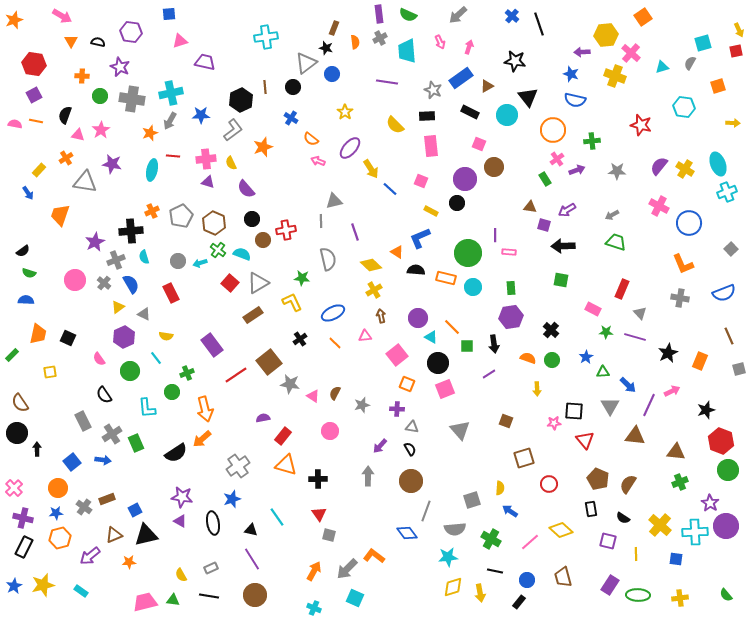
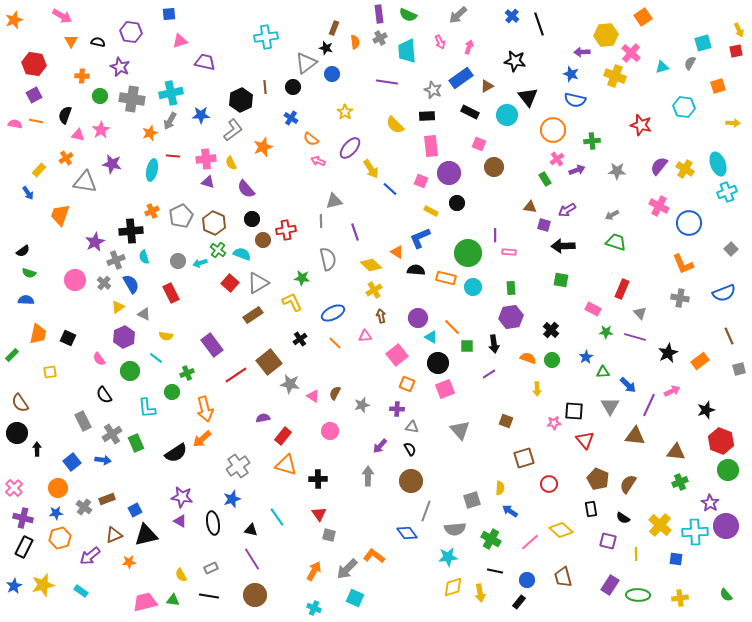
purple circle at (465, 179): moved 16 px left, 6 px up
cyan line at (156, 358): rotated 16 degrees counterclockwise
orange rectangle at (700, 361): rotated 30 degrees clockwise
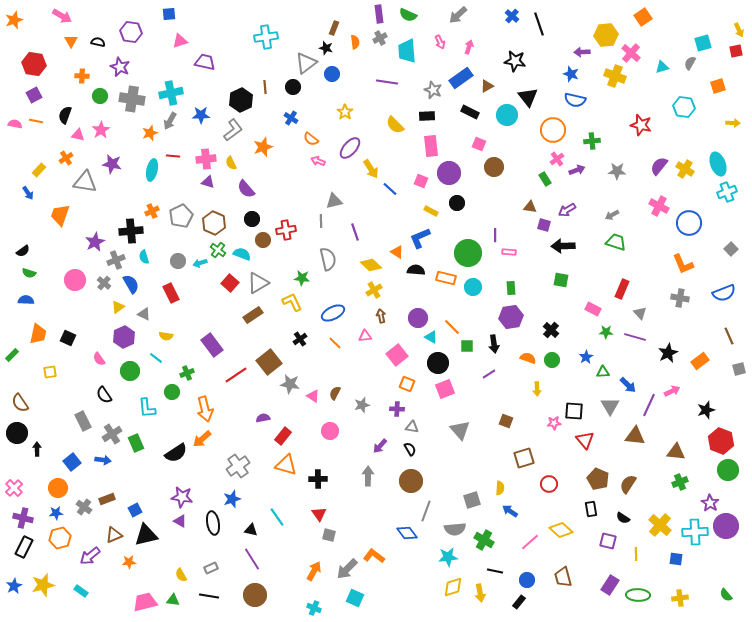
green cross at (491, 539): moved 7 px left, 1 px down
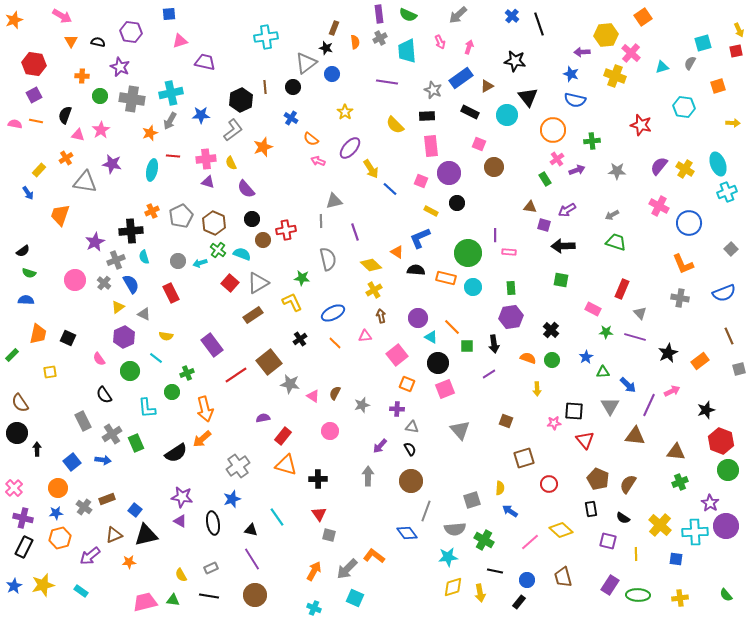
blue square at (135, 510): rotated 24 degrees counterclockwise
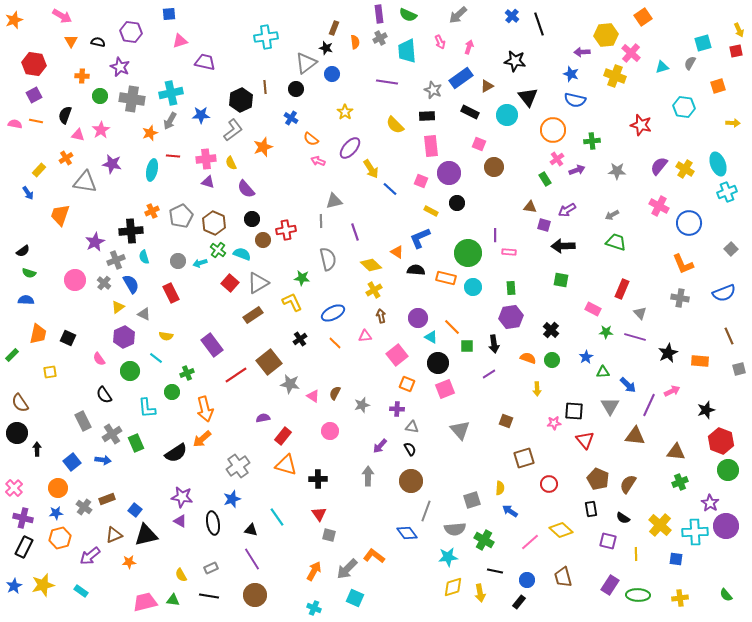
black circle at (293, 87): moved 3 px right, 2 px down
orange rectangle at (700, 361): rotated 42 degrees clockwise
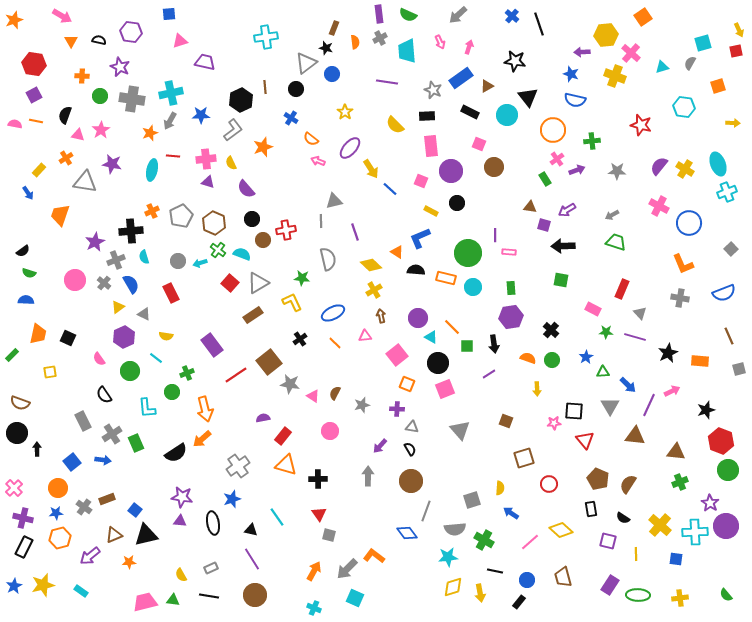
black semicircle at (98, 42): moved 1 px right, 2 px up
purple circle at (449, 173): moved 2 px right, 2 px up
brown semicircle at (20, 403): rotated 36 degrees counterclockwise
blue arrow at (510, 511): moved 1 px right, 2 px down
purple triangle at (180, 521): rotated 24 degrees counterclockwise
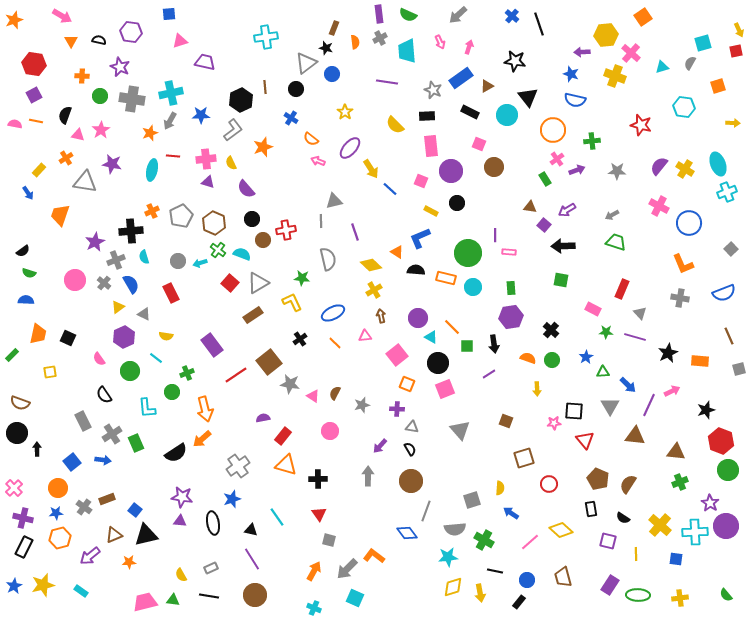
purple square at (544, 225): rotated 24 degrees clockwise
gray square at (329, 535): moved 5 px down
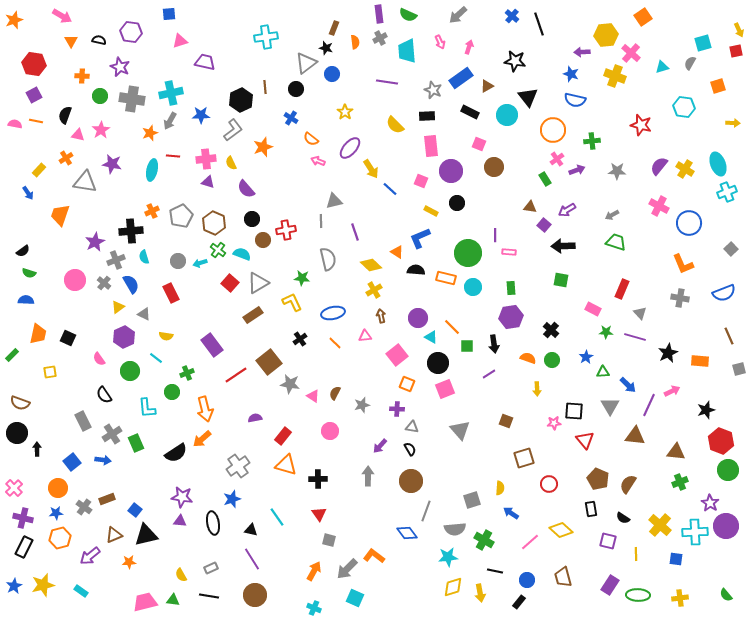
blue ellipse at (333, 313): rotated 15 degrees clockwise
purple semicircle at (263, 418): moved 8 px left
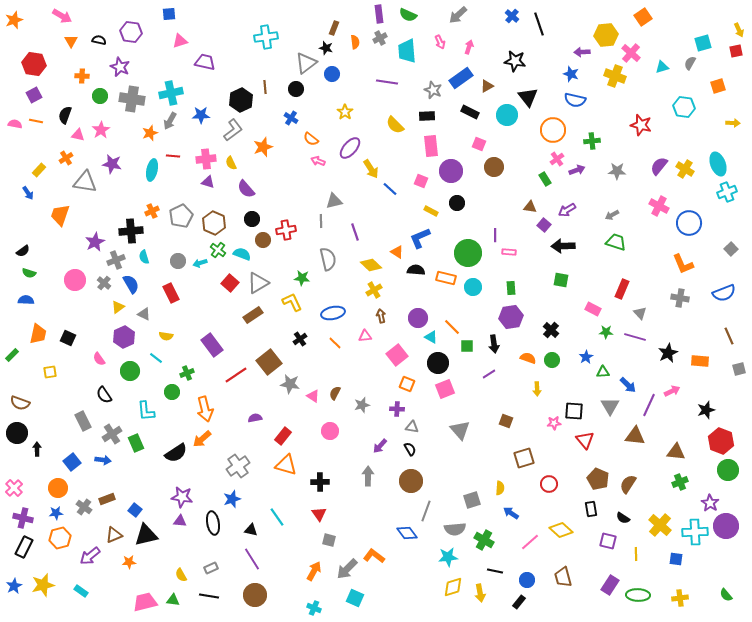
cyan L-shape at (147, 408): moved 1 px left, 3 px down
black cross at (318, 479): moved 2 px right, 3 px down
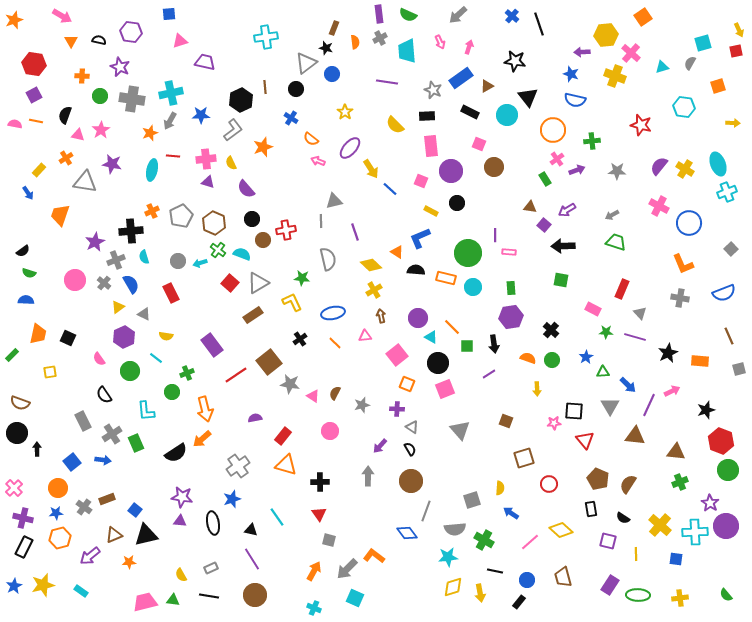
gray triangle at (412, 427): rotated 24 degrees clockwise
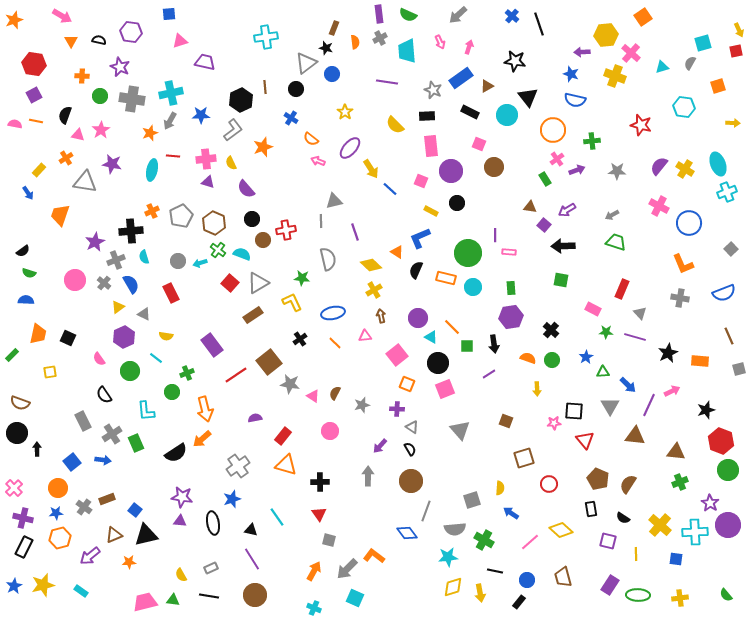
black semicircle at (416, 270): rotated 72 degrees counterclockwise
purple circle at (726, 526): moved 2 px right, 1 px up
